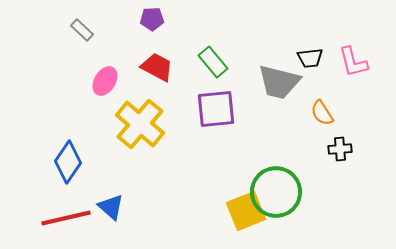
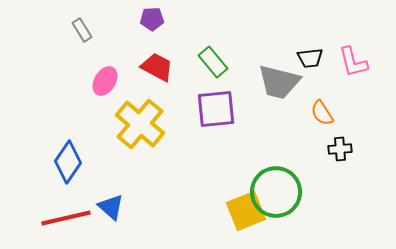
gray rectangle: rotated 15 degrees clockwise
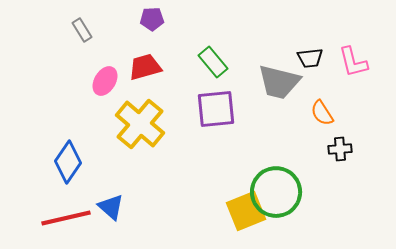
red trapezoid: moved 12 px left; rotated 44 degrees counterclockwise
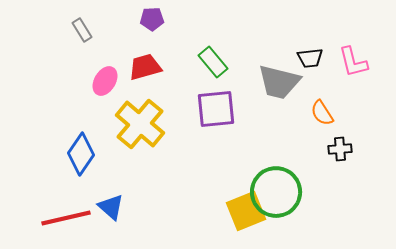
blue diamond: moved 13 px right, 8 px up
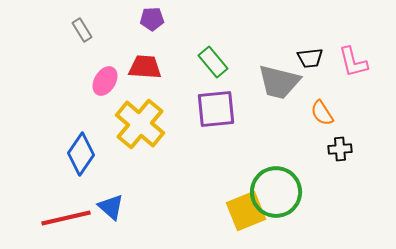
red trapezoid: rotated 20 degrees clockwise
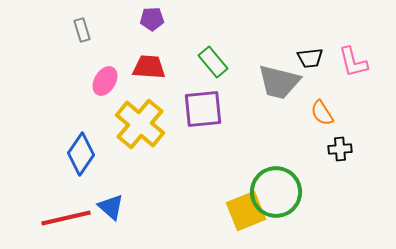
gray rectangle: rotated 15 degrees clockwise
red trapezoid: moved 4 px right
purple square: moved 13 px left
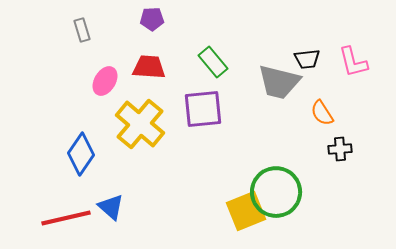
black trapezoid: moved 3 px left, 1 px down
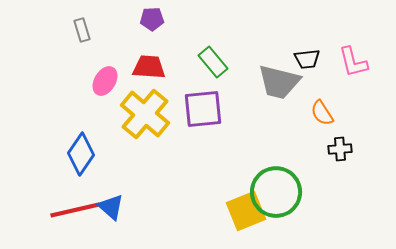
yellow cross: moved 5 px right, 10 px up
red line: moved 9 px right, 8 px up
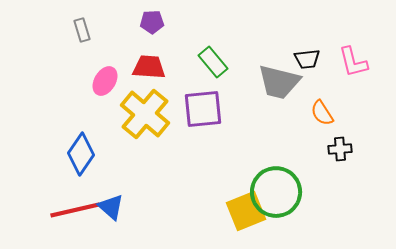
purple pentagon: moved 3 px down
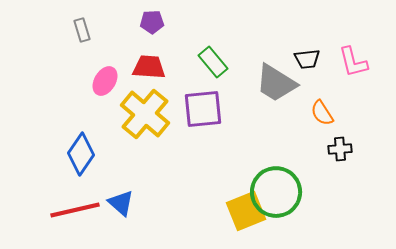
gray trapezoid: moved 3 px left, 1 px down; rotated 18 degrees clockwise
blue triangle: moved 10 px right, 4 px up
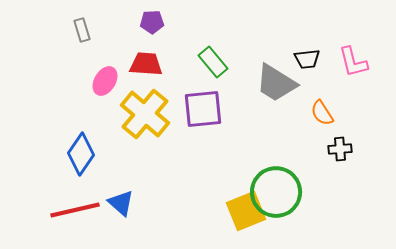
red trapezoid: moved 3 px left, 3 px up
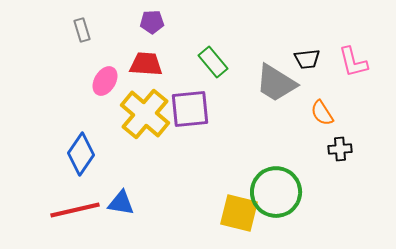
purple square: moved 13 px left
blue triangle: rotated 32 degrees counterclockwise
yellow square: moved 7 px left, 2 px down; rotated 36 degrees clockwise
